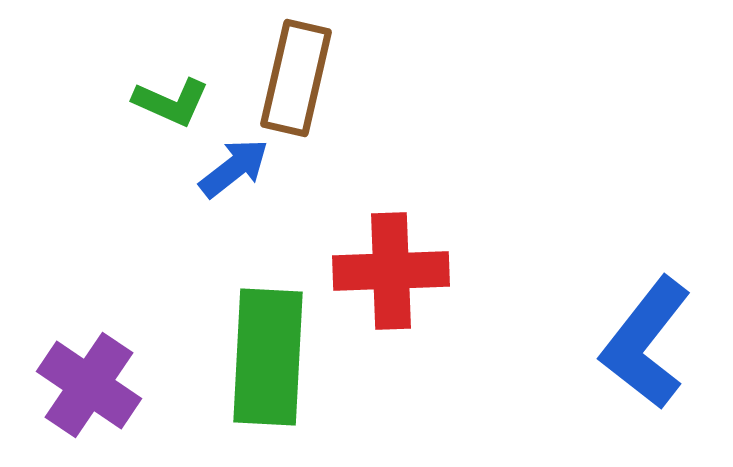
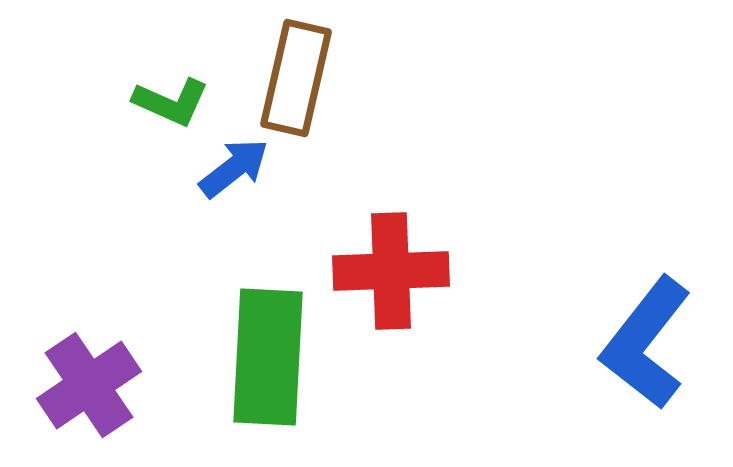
purple cross: rotated 22 degrees clockwise
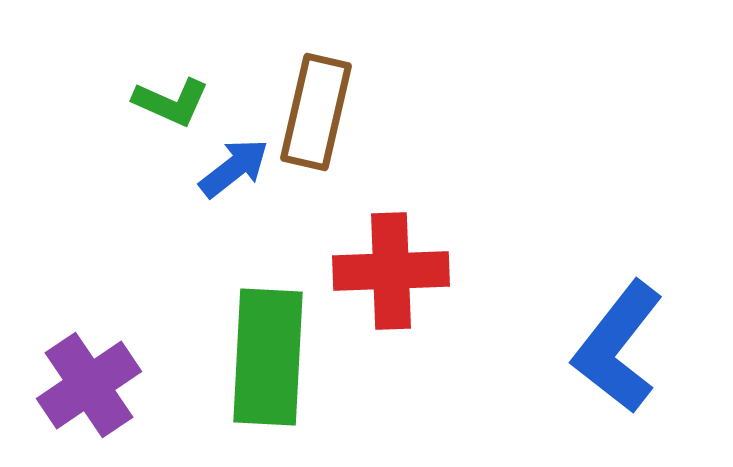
brown rectangle: moved 20 px right, 34 px down
blue L-shape: moved 28 px left, 4 px down
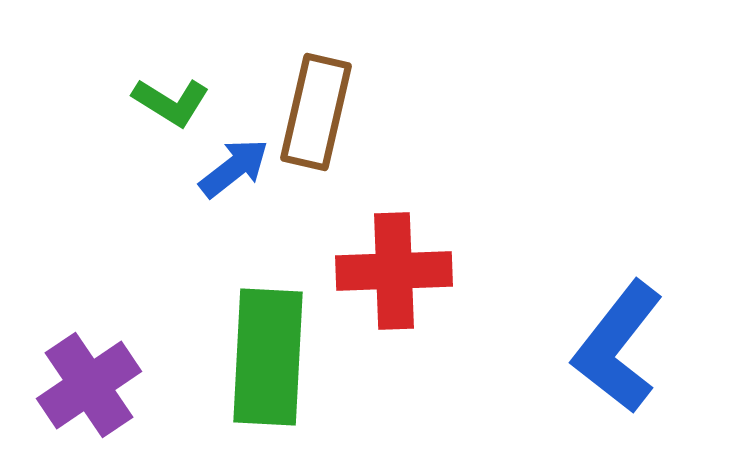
green L-shape: rotated 8 degrees clockwise
red cross: moved 3 px right
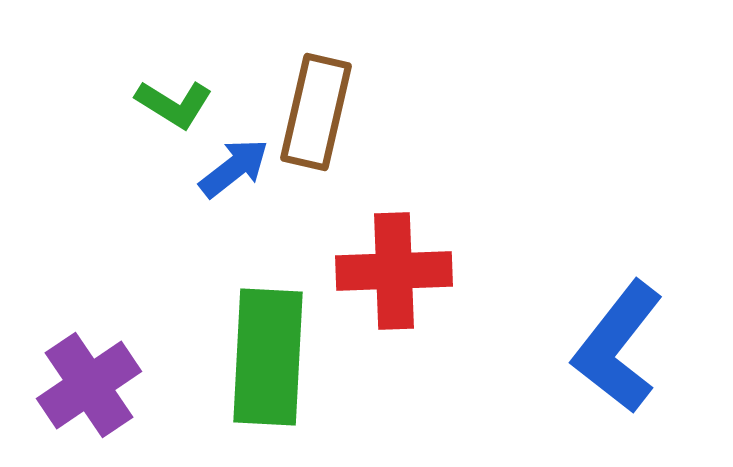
green L-shape: moved 3 px right, 2 px down
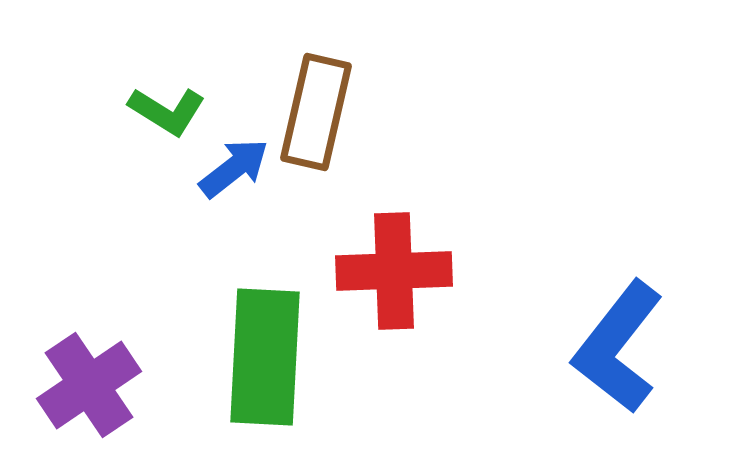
green L-shape: moved 7 px left, 7 px down
green rectangle: moved 3 px left
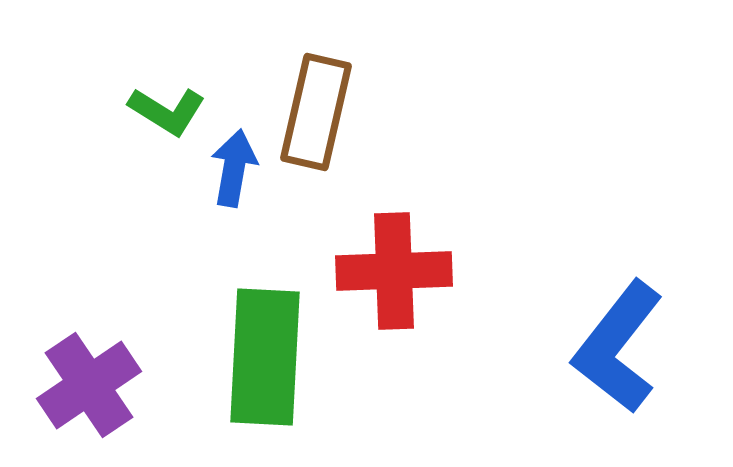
blue arrow: rotated 42 degrees counterclockwise
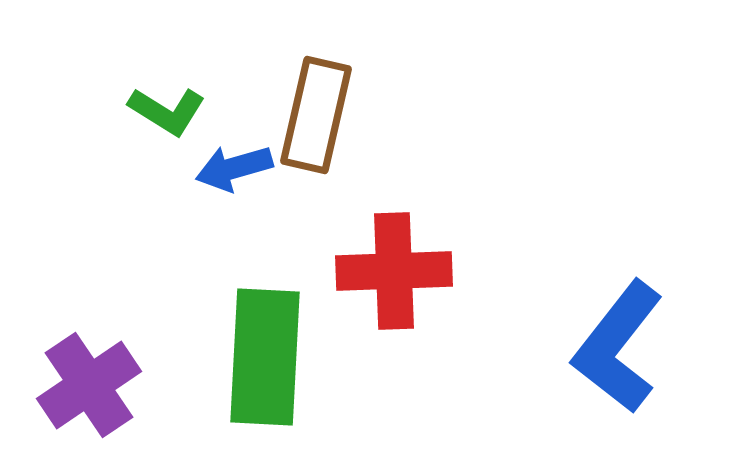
brown rectangle: moved 3 px down
blue arrow: rotated 116 degrees counterclockwise
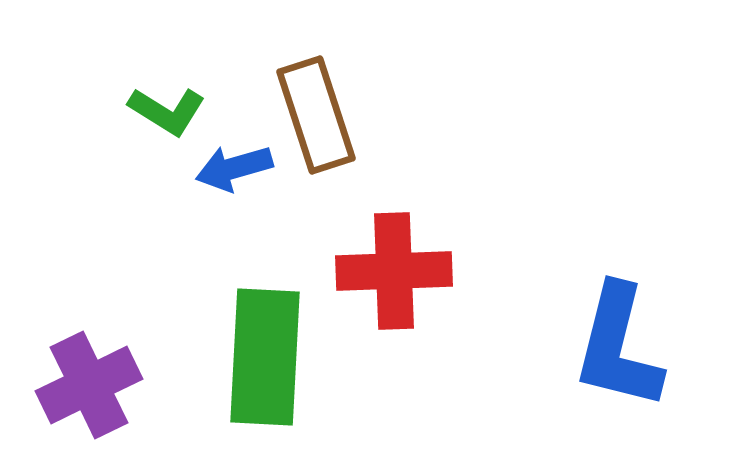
brown rectangle: rotated 31 degrees counterclockwise
blue L-shape: rotated 24 degrees counterclockwise
purple cross: rotated 8 degrees clockwise
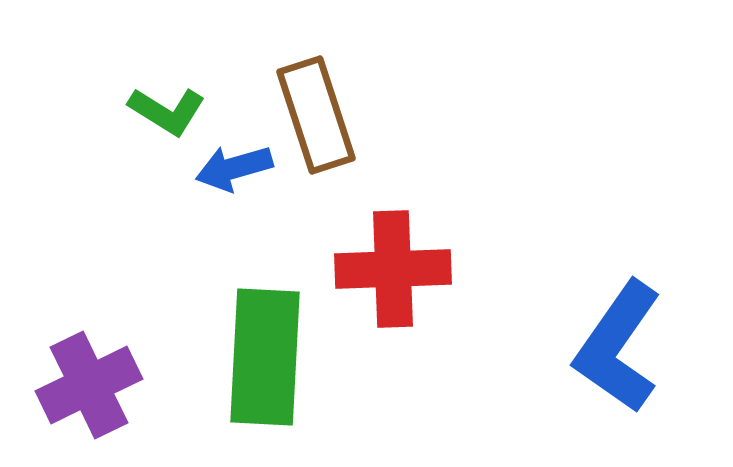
red cross: moved 1 px left, 2 px up
blue L-shape: rotated 21 degrees clockwise
